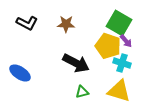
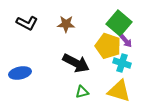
green square: rotated 10 degrees clockwise
blue ellipse: rotated 45 degrees counterclockwise
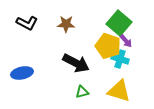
cyan cross: moved 2 px left, 4 px up
blue ellipse: moved 2 px right
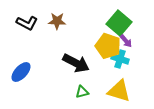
brown star: moved 9 px left, 3 px up
blue ellipse: moved 1 px left, 1 px up; rotated 35 degrees counterclockwise
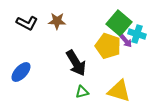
cyan cross: moved 17 px right, 25 px up
black arrow: rotated 32 degrees clockwise
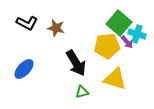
brown star: moved 1 px left, 7 px down; rotated 12 degrees clockwise
purple arrow: moved 1 px right, 1 px down
yellow pentagon: moved 1 px left; rotated 25 degrees counterclockwise
blue ellipse: moved 3 px right, 3 px up
yellow triangle: moved 4 px left, 12 px up
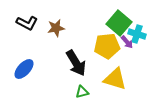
brown star: rotated 24 degrees counterclockwise
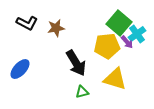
cyan cross: rotated 36 degrees clockwise
blue ellipse: moved 4 px left
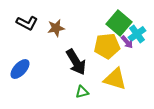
black arrow: moved 1 px up
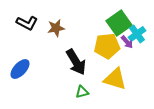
green square: rotated 15 degrees clockwise
